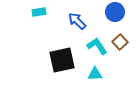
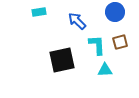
brown square: rotated 28 degrees clockwise
cyan L-shape: moved 1 px up; rotated 30 degrees clockwise
cyan triangle: moved 10 px right, 4 px up
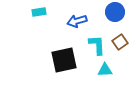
blue arrow: rotated 60 degrees counterclockwise
brown square: rotated 21 degrees counterclockwise
black square: moved 2 px right
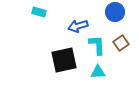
cyan rectangle: rotated 24 degrees clockwise
blue arrow: moved 1 px right, 5 px down
brown square: moved 1 px right, 1 px down
cyan triangle: moved 7 px left, 2 px down
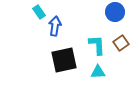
cyan rectangle: rotated 40 degrees clockwise
blue arrow: moved 23 px left; rotated 114 degrees clockwise
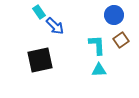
blue circle: moved 1 px left, 3 px down
blue arrow: rotated 126 degrees clockwise
brown square: moved 3 px up
black square: moved 24 px left
cyan triangle: moved 1 px right, 2 px up
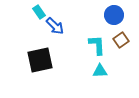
cyan triangle: moved 1 px right, 1 px down
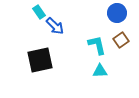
blue circle: moved 3 px right, 2 px up
cyan L-shape: rotated 10 degrees counterclockwise
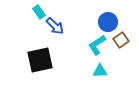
blue circle: moved 9 px left, 9 px down
cyan L-shape: rotated 110 degrees counterclockwise
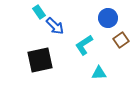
blue circle: moved 4 px up
cyan L-shape: moved 13 px left
cyan triangle: moved 1 px left, 2 px down
